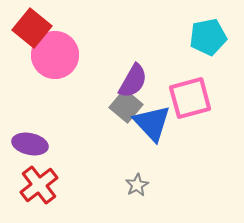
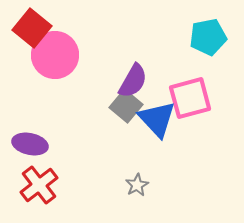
blue triangle: moved 5 px right, 4 px up
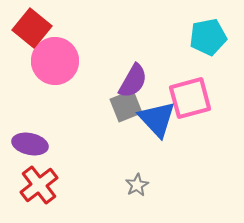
pink circle: moved 6 px down
gray square: rotated 28 degrees clockwise
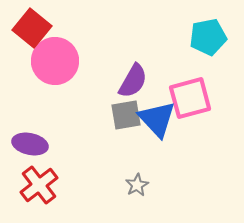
gray square: moved 9 px down; rotated 12 degrees clockwise
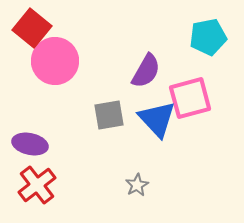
purple semicircle: moved 13 px right, 10 px up
gray square: moved 17 px left
red cross: moved 2 px left
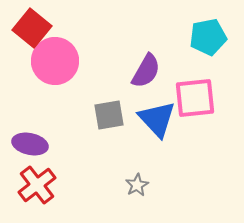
pink square: moved 5 px right; rotated 9 degrees clockwise
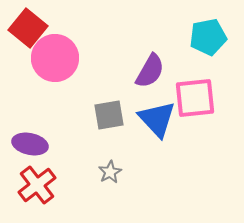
red square: moved 4 px left
pink circle: moved 3 px up
purple semicircle: moved 4 px right
gray star: moved 27 px left, 13 px up
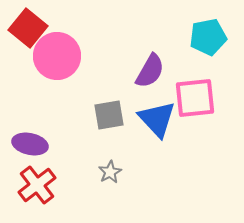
pink circle: moved 2 px right, 2 px up
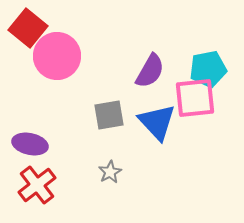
cyan pentagon: moved 32 px down
blue triangle: moved 3 px down
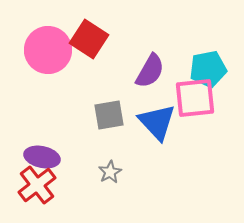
red square: moved 61 px right, 11 px down; rotated 6 degrees counterclockwise
pink circle: moved 9 px left, 6 px up
purple ellipse: moved 12 px right, 13 px down
